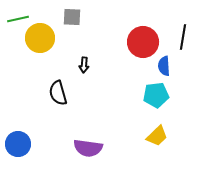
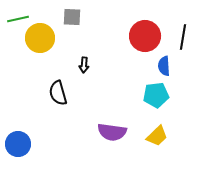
red circle: moved 2 px right, 6 px up
purple semicircle: moved 24 px right, 16 px up
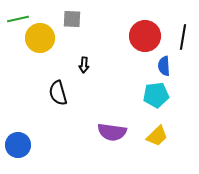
gray square: moved 2 px down
blue circle: moved 1 px down
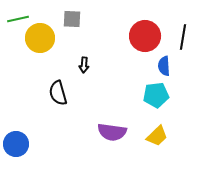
blue circle: moved 2 px left, 1 px up
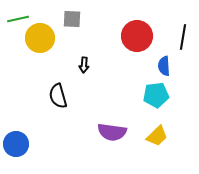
red circle: moved 8 px left
black semicircle: moved 3 px down
